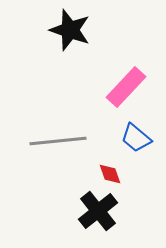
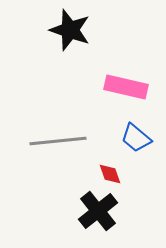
pink rectangle: rotated 60 degrees clockwise
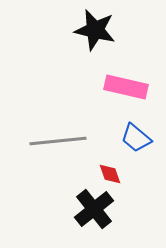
black star: moved 25 px right; rotated 6 degrees counterclockwise
black cross: moved 4 px left, 2 px up
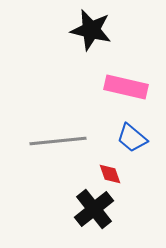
black star: moved 4 px left
blue trapezoid: moved 4 px left
